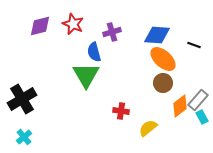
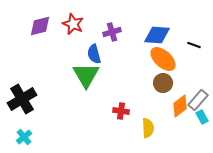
blue semicircle: moved 2 px down
yellow semicircle: rotated 126 degrees clockwise
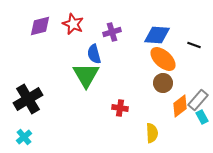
black cross: moved 6 px right
red cross: moved 1 px left, 3 px up
yellow semicircle: moved 4 px right, 5 px down
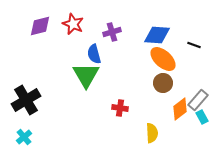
black cross: moved 2 px left, 1 px down
orange diamond: moved 3 px down
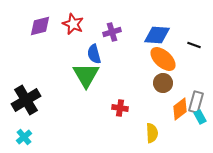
gray rectangle: moved 2 px left, 2 px down; rotated 25 degrees counterclockwise
cyan rectangle: moved 2 px left
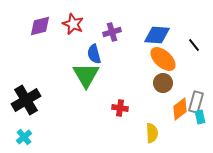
black line: rotated 32 degrees clockwise
cyan rectangle: rotated 16 degrees clockwise
